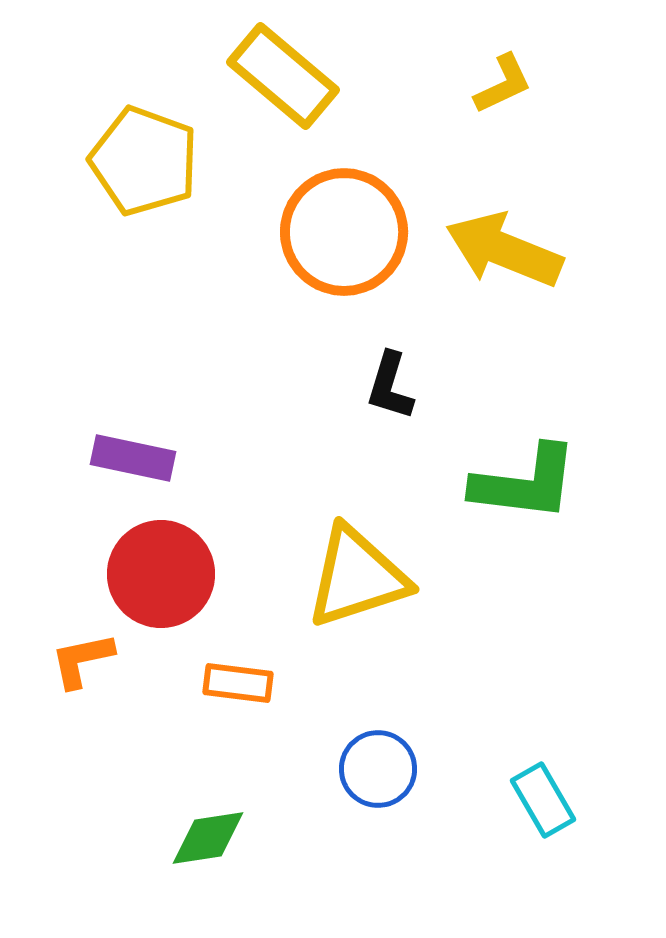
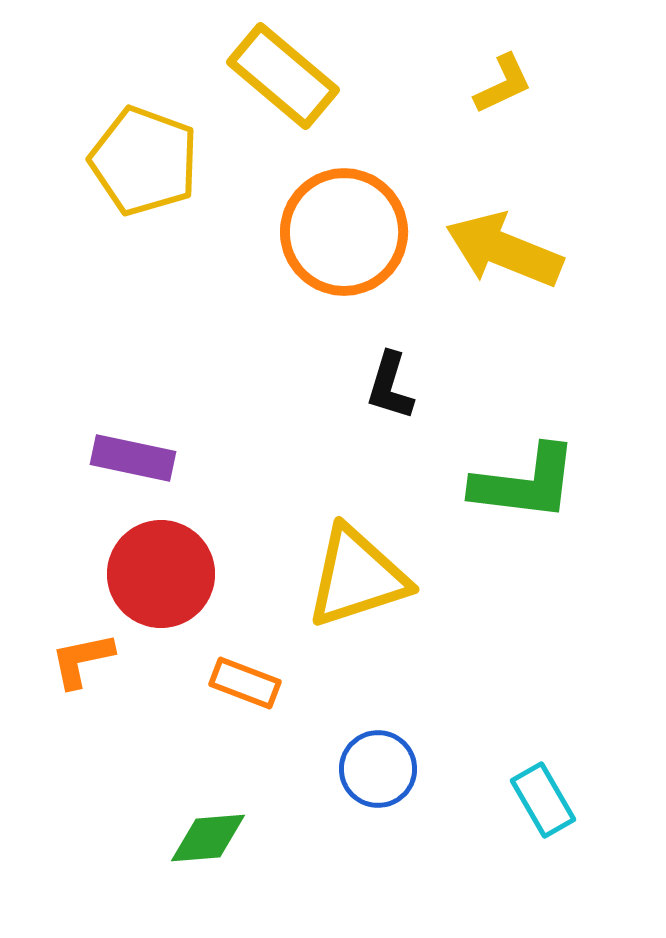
orange rectangle: moved 7 px right; rotated 14 degrees clockwise
green diamond: rotated 4 degrees clockwise
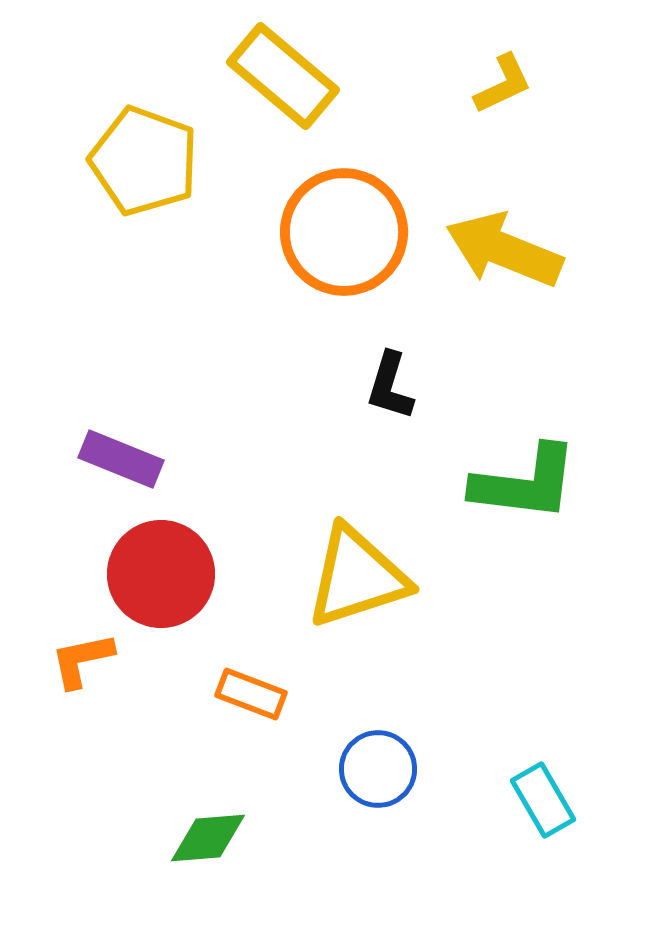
purple rectangle: moved 12 px left, 1 px down; rotated 10 degrees clockwise
orange rectangle: moved 6 px right, 11 px down
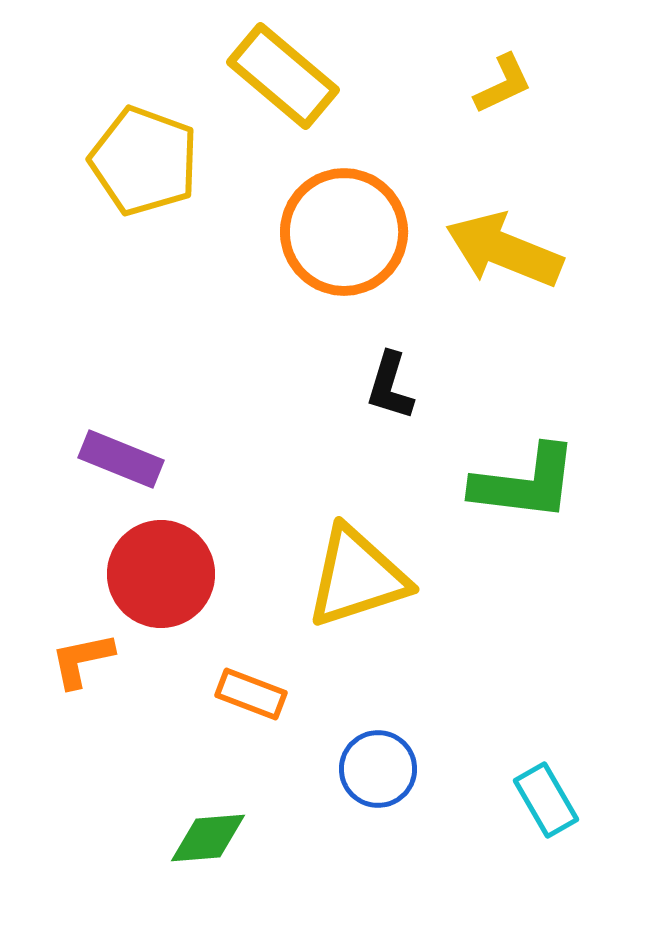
cyan rectangle: moved 3 px right
